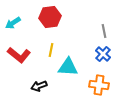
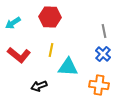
red hexagon: rotated 10 degrees clockwise
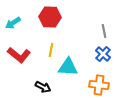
black arrow: moved 4 px right, 1 px down; rotated 133 degrees counterclockwise
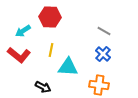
cyan arrow: moved 10 px right, 8 px down
gray line: rotated 48 degrees counterclockwise
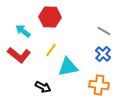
cyan arrow: rotated 70 degrees clockwise
yellow line: rotated 24 degrees clockwise
cyan triangle: rotated 15 degrees counterclockwise
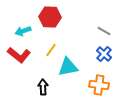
cyan arrow: rotated 56 degrees counterclockwise
blue cross: moved 1 px right
black arrow: rotated 119 degrees counterclockwise
